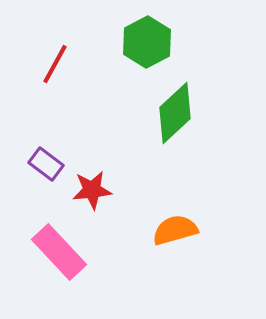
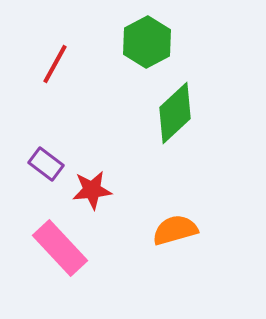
pink rectangle: moved 1 px right, 4 px up
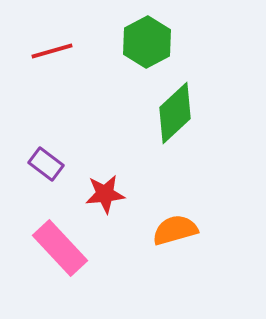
red line: moved 3 px left, 13 px up; rotated 45 degrees clockwise
red star: moved 13 px right, 4 px down
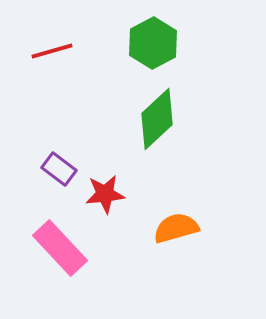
green hexagon: moved 6 px right, 1 px down
green diamond: moved 18 px left, 6 px down
purple rectangle: moved 13 px right, 5 px down
orange semicircle: moved 1 px right, 2 px up
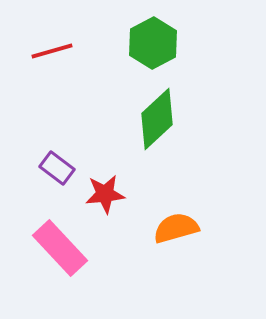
purple rectangle: moved 2 px left, 1 px up
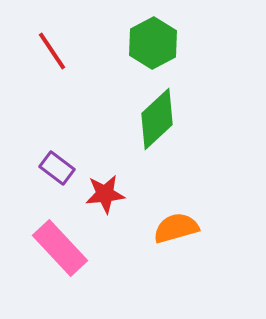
red line: rotated 72 degrees clockwise
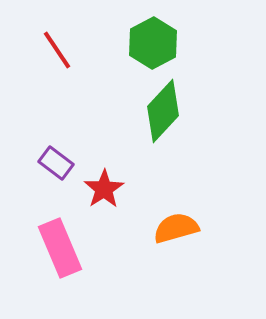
red line: moved 5 px right, 1 px up
green diamond: moved 6 px right, 8 px up; rotated 4 degrees counterclockwise
purple rectangle: moved 1 px left, 5 px up
red star: moved 1 px left, 5 px up; rotated 27 degrees counterclockwise
pink rectangle: rotated 20 degrees clockwise
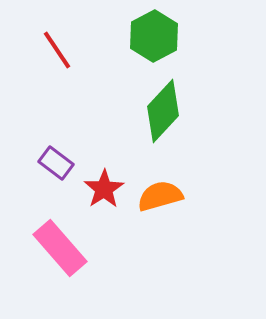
green hexagon: moved 1 px right, 7 px up
orange semicircle: moved 16 px left, 32 px up
pink rectangle: rotated 18 degrees counterclockwise
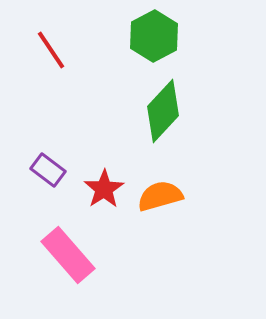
red line: moved 6 px left
purple rectangle: moved 8 px left, 7 px down
pink rectangle: moved 8 px right, 7 px down
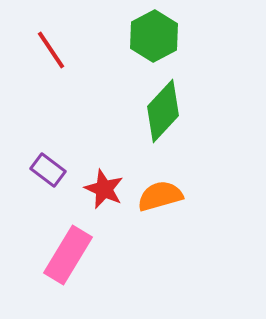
red star: rotated 15 degrees counterclockwise
pink rectangle: rotated 72 degrees clockwise
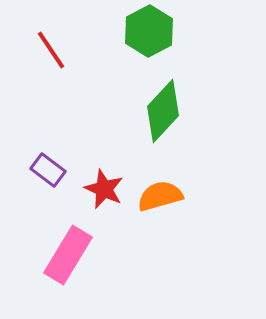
green hexagon: moved 5 px left, 5 px up
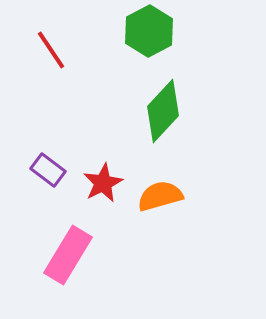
red star: moved 1 px left, 6 px up; rotated 21 degrees clockwise
